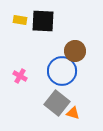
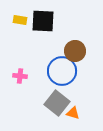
pink cross: rotated 24 degrees counterclockwise
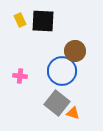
yellow rectangle: rotated 56 degrees clockwise
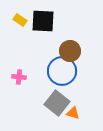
yellow rectangle: rotated 32 degrees counterclockwise
brown circle: moved 5 px left
pink cross: moved 1 px left, 1 px down
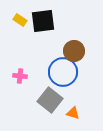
black square: rotated 10 degrees counterclockwise
brown circle: moved 4 px right
blue circle: moved 1 px right, 1 px down
pink cross: moved 1 px right, 1 px up
gray square: moved 7 px left, 3 px up
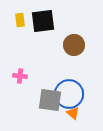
yellow rectangle: rotated 48 degrees clockwise
brown circle: moved 6 px up
blue circle: moved 6 px right, 22 px down
gray square: rotated 30 degrees counterclockwise
orange triangle: rotated 24 degrees clockwise
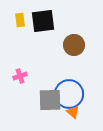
pink cross: rotated 24 degrees counterclockwise
gray square: rotated 10 degrees counterclockwise
orange triangle: moved 1 px up
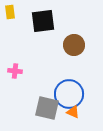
yellow rectangle: moved 10 px left, 8 px up
pink cross: moved 5 px left, 5 px up; rotated 24 degrees clockwise
gray square: moved 3 px left, 8 px down; rotated 15 degrees clockwise
orange triangle: rotated 16 degrees counterclockwise
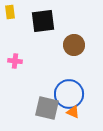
pink cross: moved 10 px up
